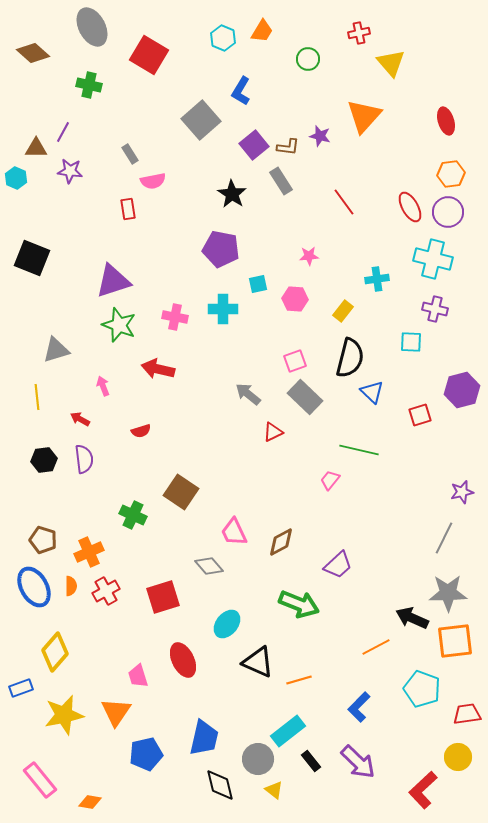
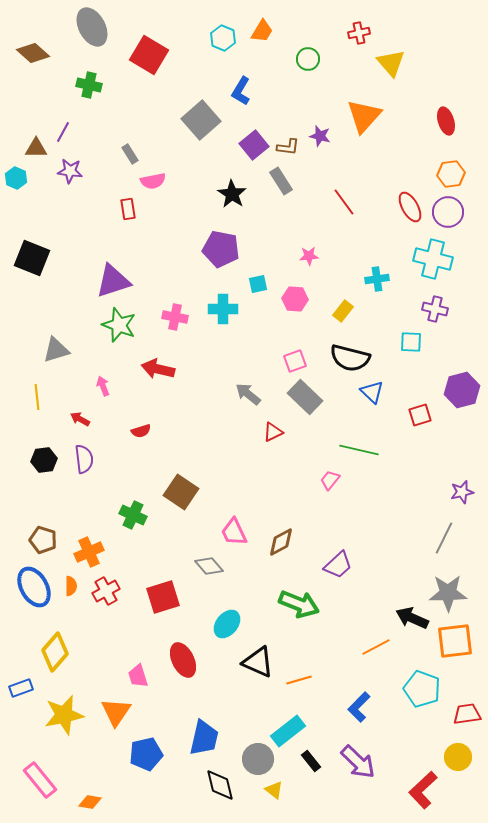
black semicircle at (350, 358): rotated 90 degrees clockwise
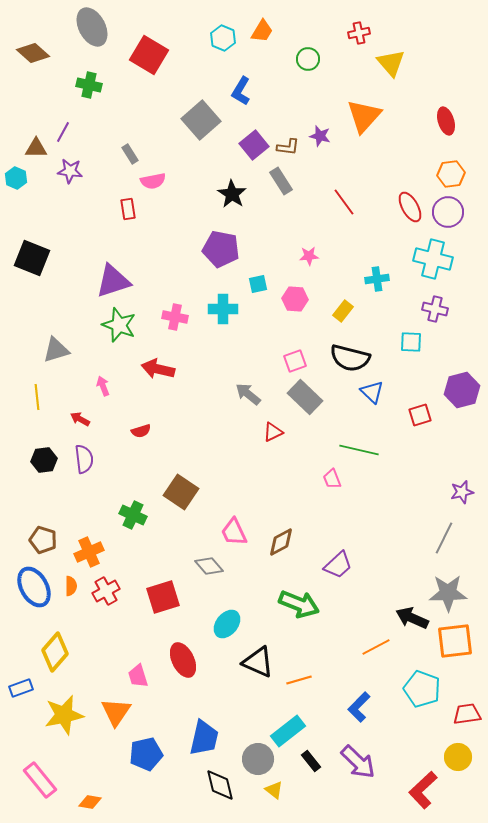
pink trapezoid at (330, 480): moved 2 px right, 1 px up; rotated 60 degrees counterclockwise
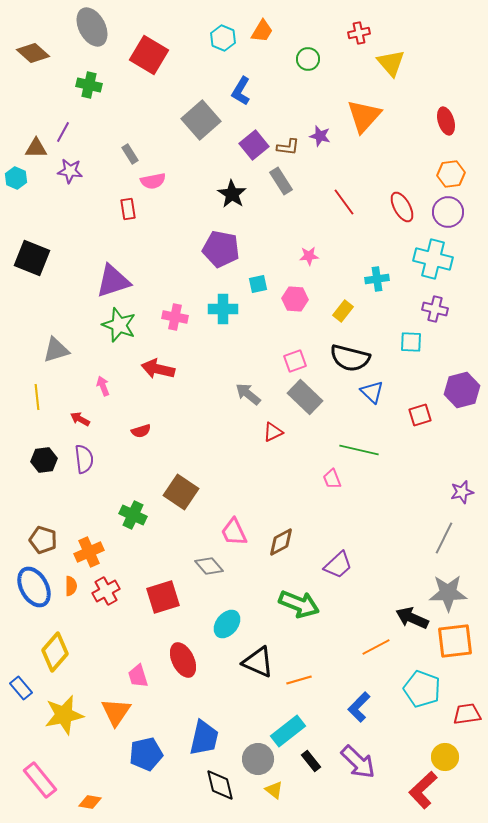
red ellipse at (410, 207): moved 8 px left
blue rectangle at (21, 688): rotated 70 degrees clockwise
yellow circle at (458, 757): moved 13 px left
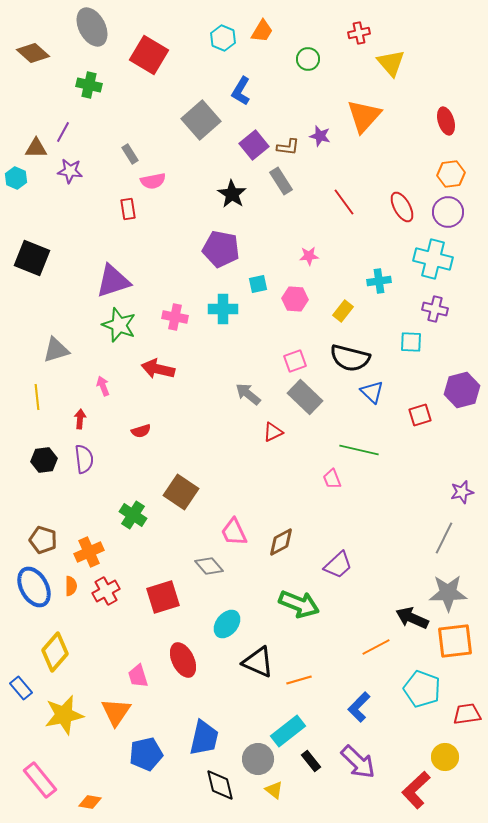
cyan cross at (377, 279): moved 2 px right, 2 px down
red arrow at (80, 419): rotated 66 degrees clockwise
green cross at (133, 515): rotated 8 degrees clockwise
red L-shape at (423, 790): moved 7 px left
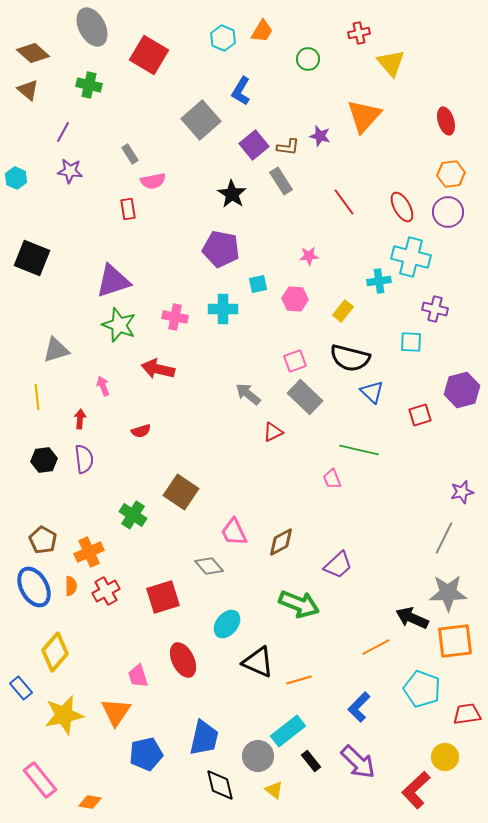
brown triangle at (36, 148): moved 8 px left, 58 px up; rotated 40 degrees clockwise
cyan cross at (433, 259): moved 22 px left, 2 px up
brown pentagon at (43, 540): rotated 12 degrees clockwise
gray circle at (258, 759): moved 3 px up
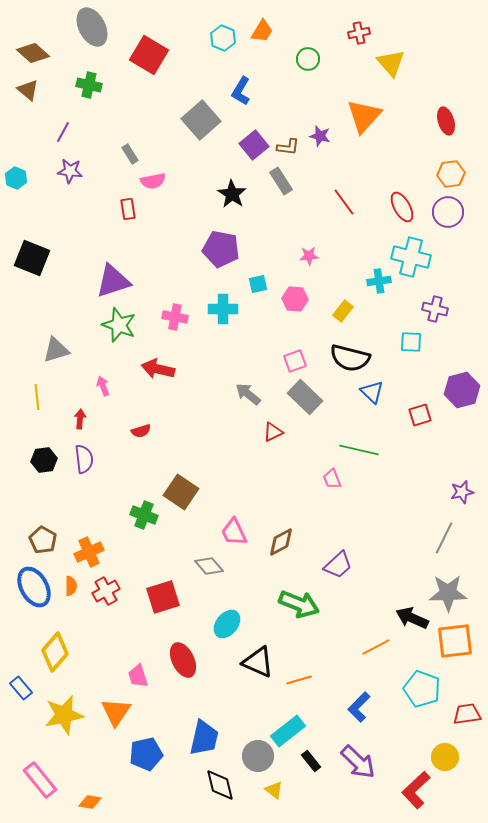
green cross at (133, 515): moved 11 px right; rotated 12 degrees counterclockwise
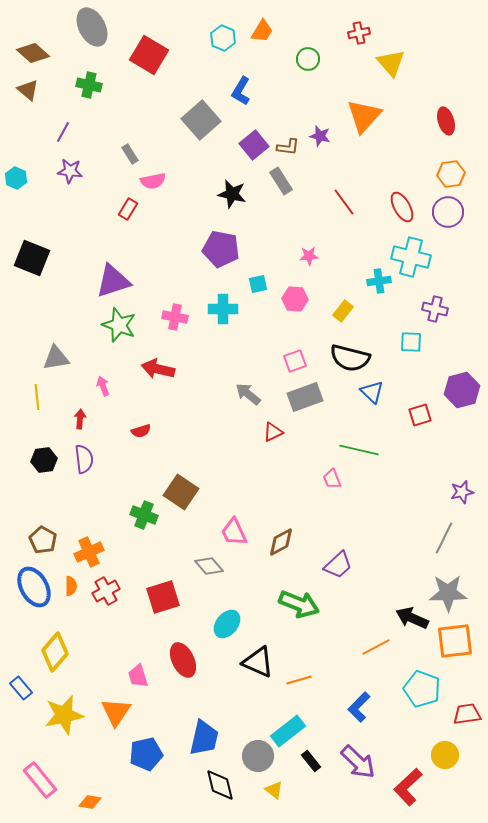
black star at (232, 194): rotated 20 degrees counterclockwise
red rectangle at (128, 209): rotated 40 degrees clockwise
gray triangle at (56, 350): moved 8 px down; rotated 8 degrees clockwise
gray rectangle at (305, 397): rotated 64 degrees counterclockwise
yellow circle at (445, 757): moved 2 px up
red L-shape at (416, 790): moved 8 px left, 3 px up
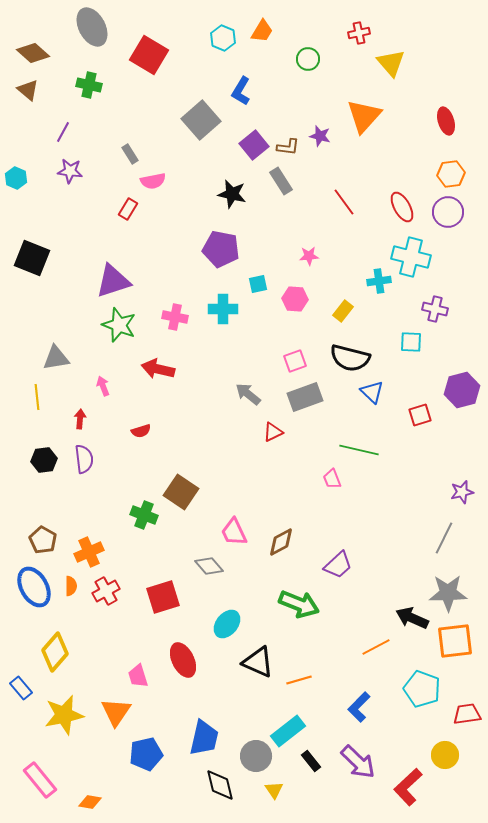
gray circle at (258, 756): moved 2 px left
yellow triangle at (274, 790): rotated 18 degrees clockwise
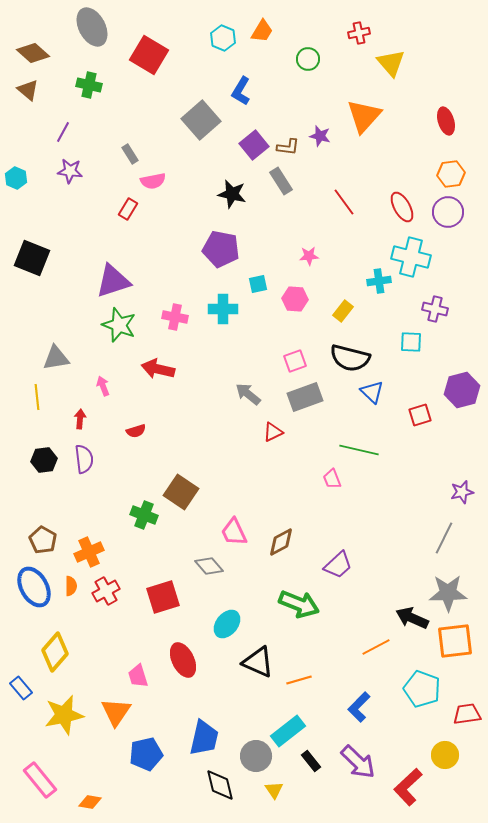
red semicircle at (141, 431): moved 5 px left
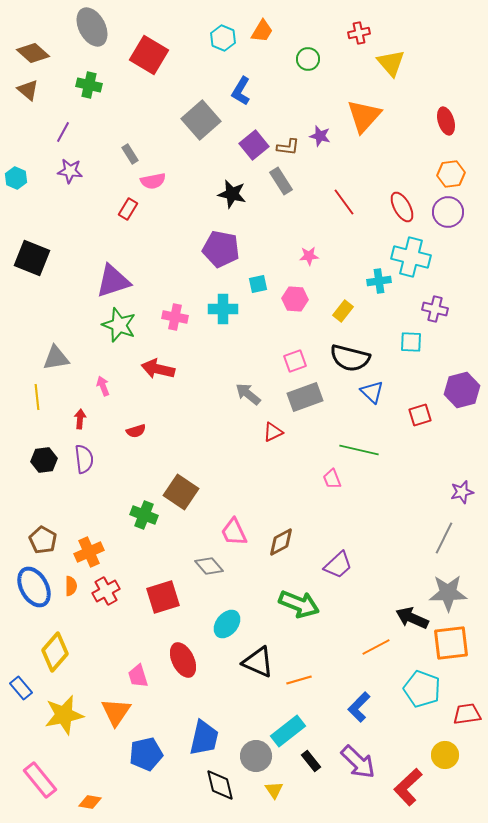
orange square at (455, 641): moved 4 px left, 2 px down
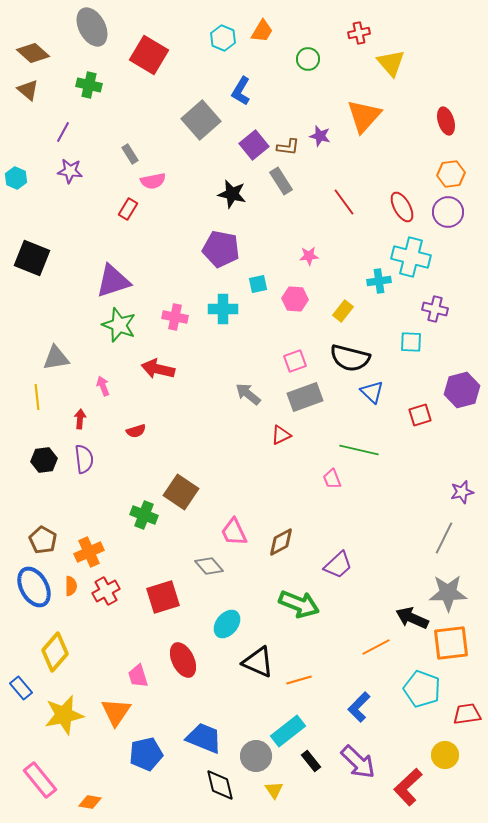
red triangle at (273, 432): moved 8 px right, 3 px down
blue trapezoid at (204, 738): rotated 81 degrees counterclockwise
